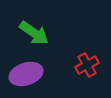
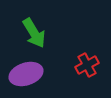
green arrow: rotated 24 degrees clockwise
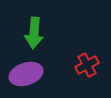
green arrow: rotated 36 degrees clockwise
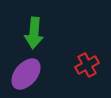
purple ellipse: rotated 32 degrees counterclockwise
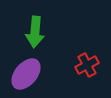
green arrow: moved 1 px right, 1 px up
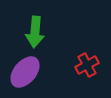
purple ellipse: moved 1 px left, 2 px up
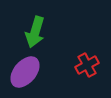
green arrow: rotated 12 degrees clockwise
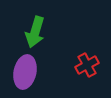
purple ellipse: rotated 28 degrees counterclockwise
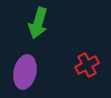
green arrow: moved 3 px right, 9 px up
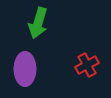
purple ellipse: moved 3 px up; rotated 12 degrees counterclockwise
